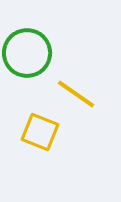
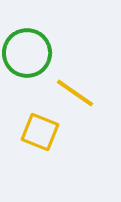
yellow line: moved 1 px left, 1 px up
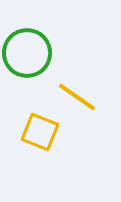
yellow line: moved 2 px right, 4 px down
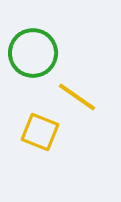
green circle: moved 6 px right
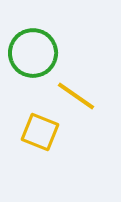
yellow line: moved 1 px left, 1 px up
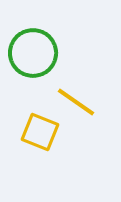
yellow line: moved 6 px down
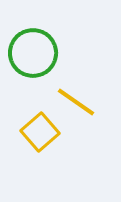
yellow square: rotated 27 degrees clockwise
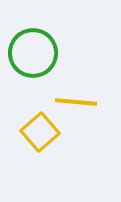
yellow line: rotated 30 degrees counterclockwise
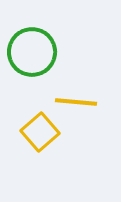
green circle: moved 1 px left, 1 px up
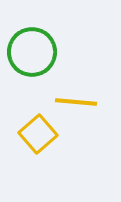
yellow square: moved 2 px left, 2 px down
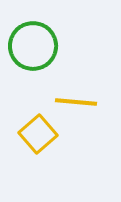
green circle: moved 1 px right, 6 px up
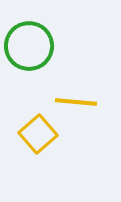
green circle: moved 4 px left
